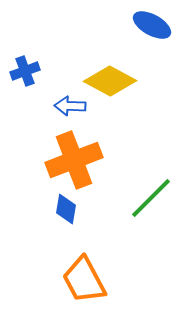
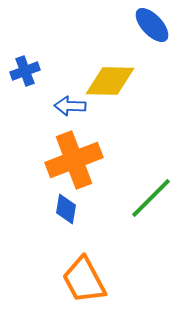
blue ellipse: rotated 18 degrees clockwise
yellow diamond: rotated 27 degrees counterclockwise
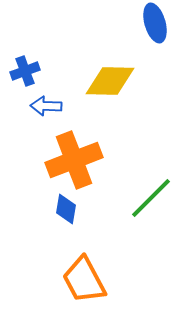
blue ellipse: moved 3 px right, 2 px up; rotated 27 degrees clockwise
blue arrow: moved 24 px left
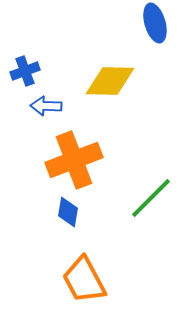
blue diamond: moved 2 px right, 3 px down
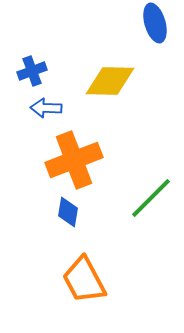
blue cross: moved 7 px right
blue arrow: moved 2 px down
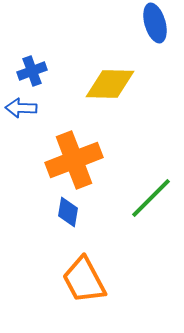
yellow diamond: moved 3 px down
blue arrow: moved 25 px left
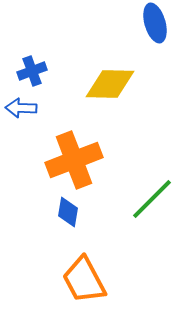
green line: moved 1 px right, 1 px down
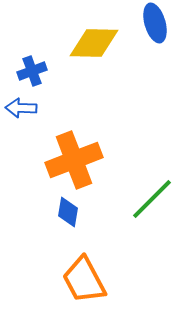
yellow diamond: moved 16 px left, 41 px up
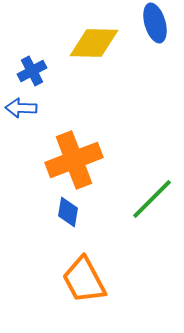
blue cross: rotated 8 degrees counterclockwise
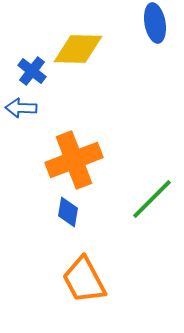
blue ellipse: rotated 6 degrees clockwise
yellow diamond: moved 16 px left, 6 px down
blue cross: rotated 24 degrees counterclockwise
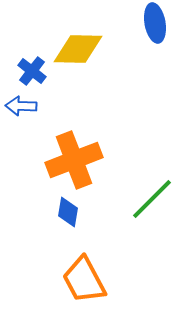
blue arrow: moved 2 px up
